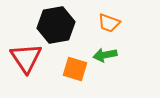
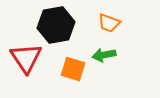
green arrow: moved 1 px left
orange square: moved 2 px left
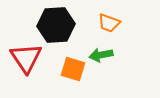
black hexagon: rotated 6 degrees clockwise
green arrow: moved 3 px left
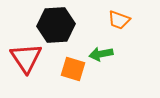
orange trapezoid: moved 10 px right, 3 px up
green arrow: moved 1 px up
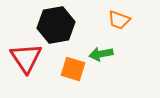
black hexagon: rotated 6 degrees counterclockwise
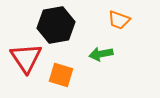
orange square: moved 12 px left, 6 px down
